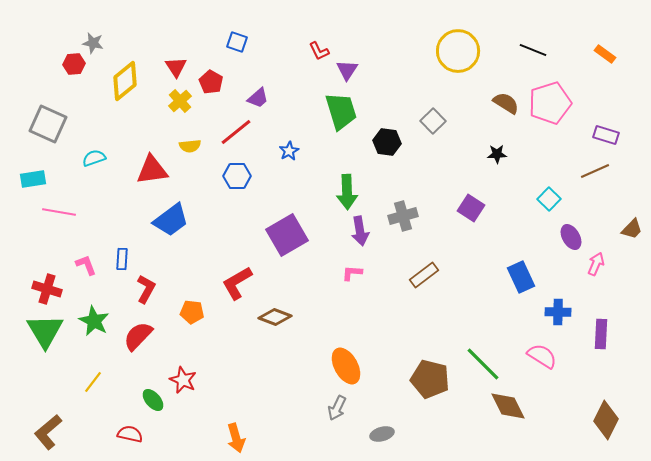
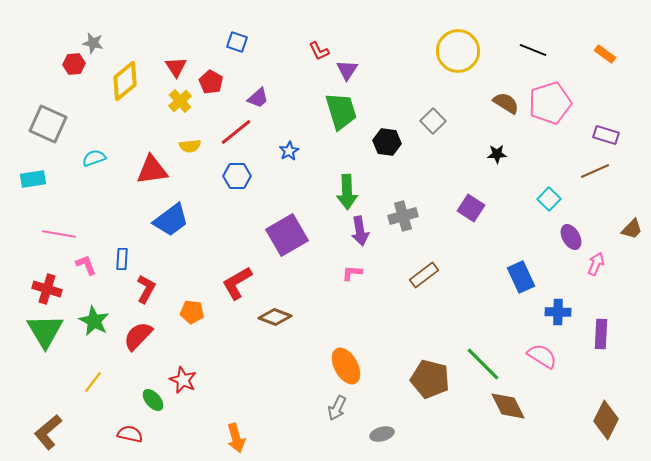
pink line at (59, 212): moved 22 px down
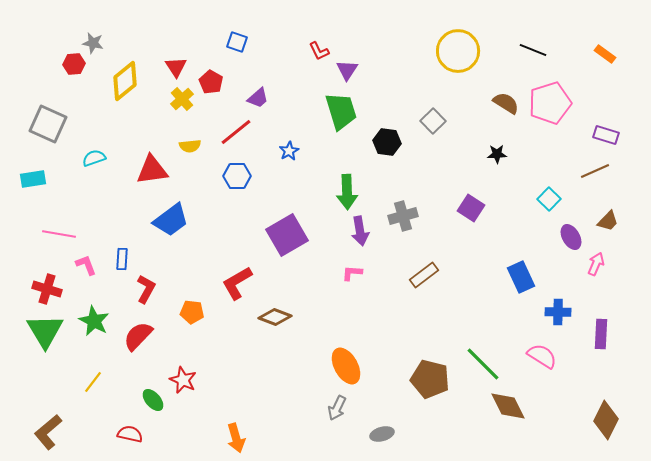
yellow cross at (180, 101): moved 2 px right, 2 px up
brown trapezoid at (632, 229): moved 24 px left, 8 px up
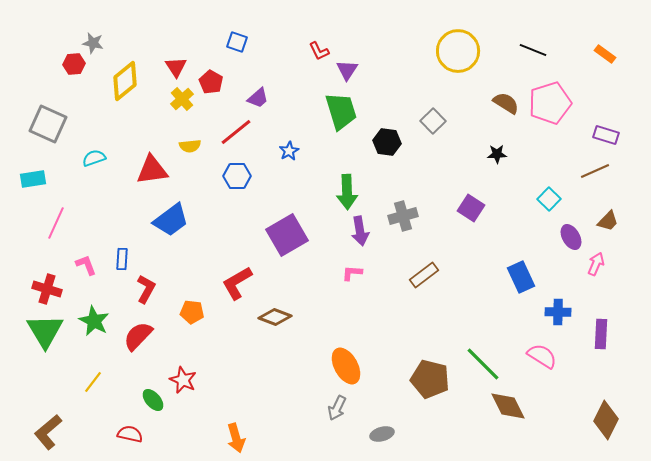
pink line at (59, 234): moved 3 px left, 11 px up; rotated 76 degrees counterclockwise
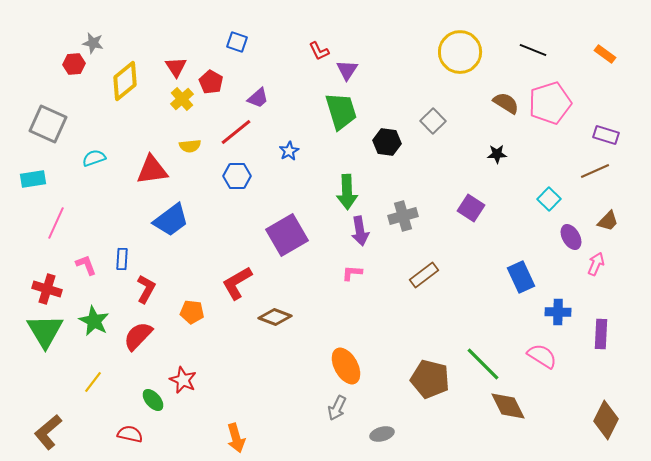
yellow circle at (458, 51): moved 2 px right, 1 px down
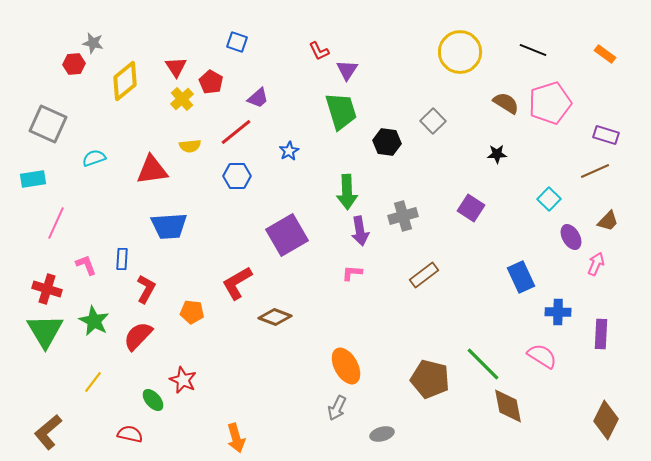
blue trapezoid at (171, 220): moved 2 px left, 6 px down; rotated 33 degrees clockwise
brown diamond at (508, 406): rotated 15 degrees clockwise
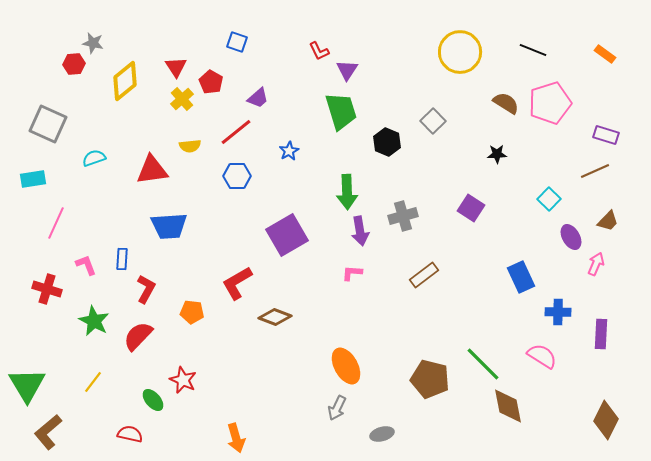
black hexagon at (387, 142): rotated 16 degrees clockwise
green triangle at (45, 331): moved 18 px left, 54 px down
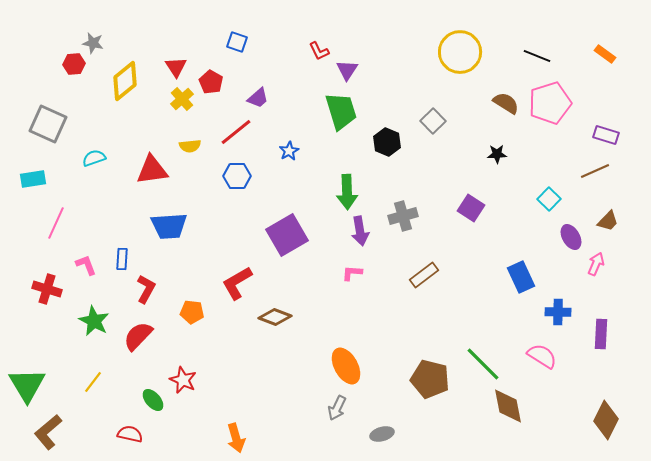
black line at (533, 50): moved 4 px right, 6 px down
